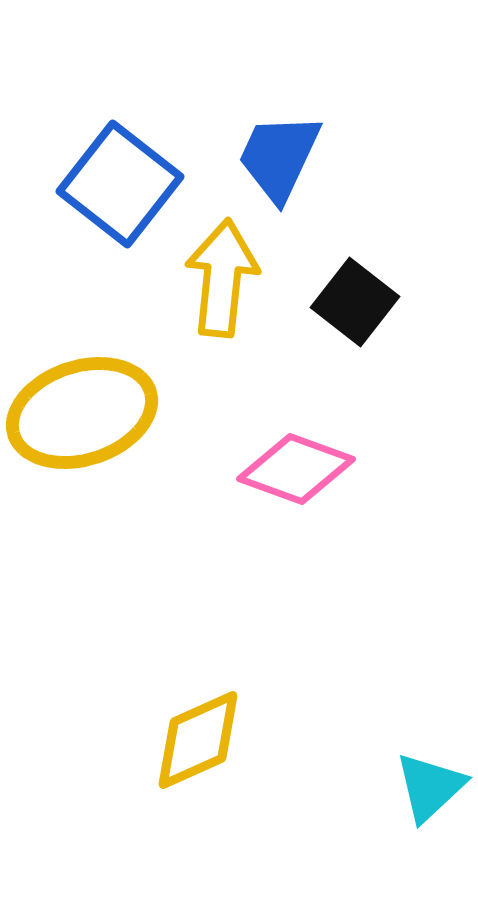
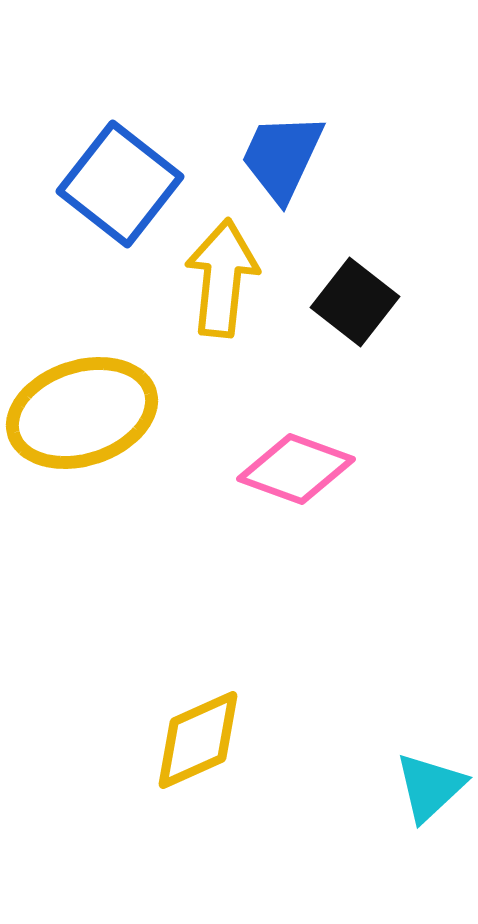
blue trapezoid: moved 3 px right
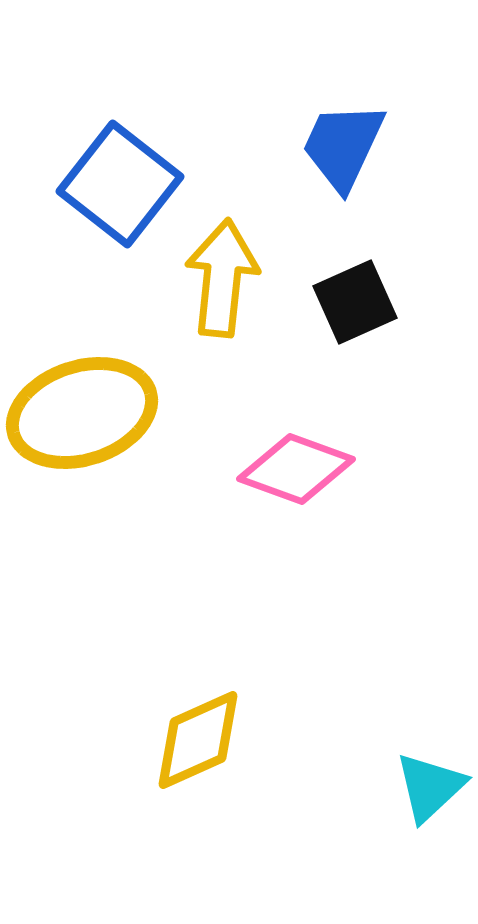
blue trapezoid: moved 61 px right, 11 px up
black square: rotated 28 degrees clockwise
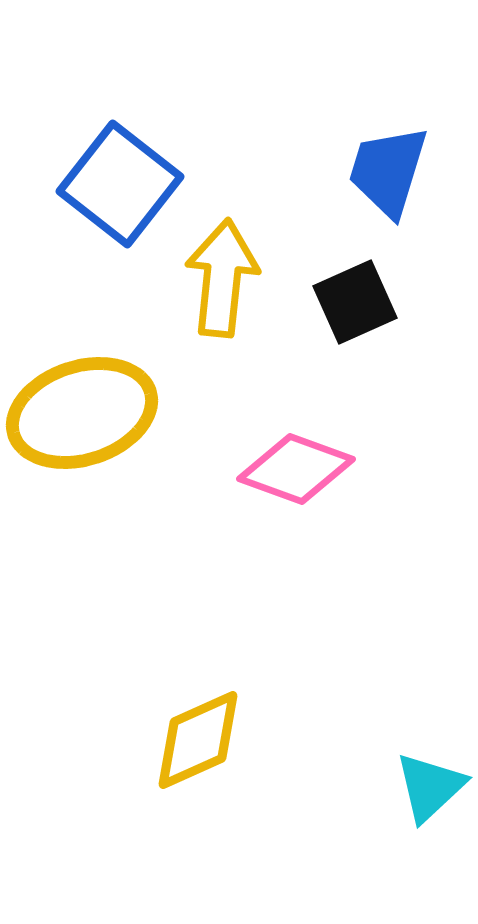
blue trapezoid: moved 45 px right, 25 px down; rotated 8 degrees counterclockwise
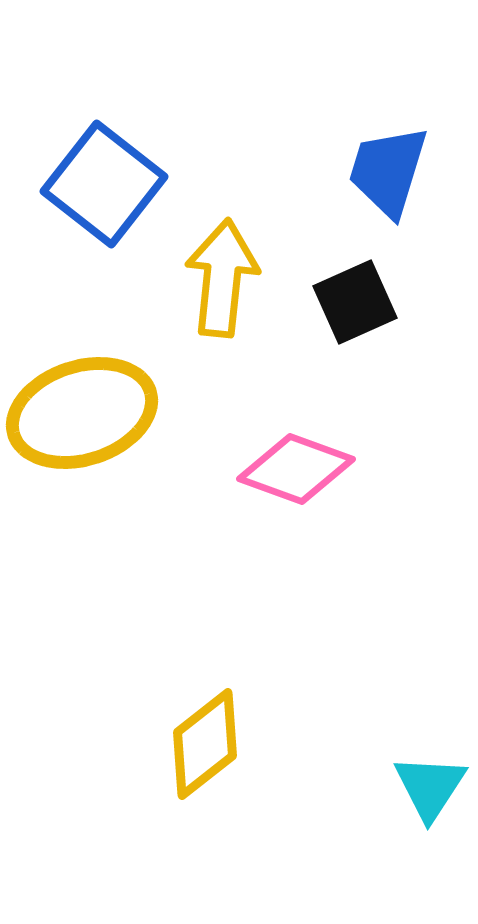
blue square: moved 16 px left
yellow diamond: moved 7 px right, 4 px down; rotated 14 degrees counterclockwise
cyan triangle: rotated 14 degrees counterclockwise
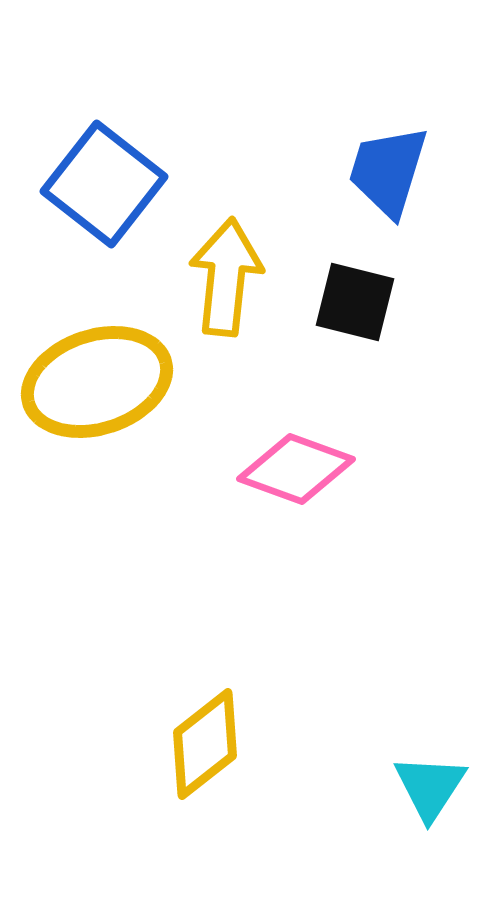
yellow arrow: moved 4 px right, 1 px up
black square: rotated 38 degrees clockwise
yellow ellipse: moved 15 px right, 31 px up
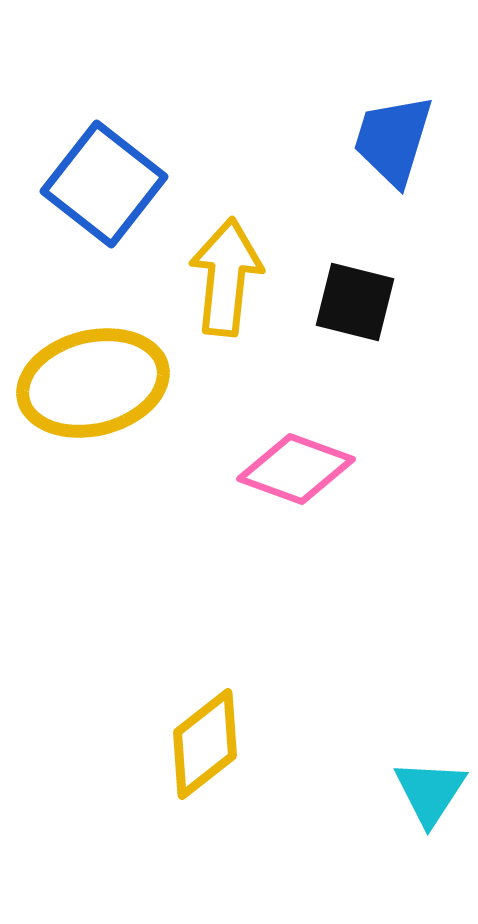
blue trapezoid: moved 5 px right, 31 px up
yellow ellipse: moved 4 px left, 1 px down; rotated 4 degrees clockwise
cyan triangle: moved 5 px down
